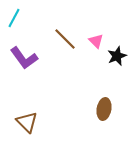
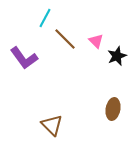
cyan line: moved 31 px right
brown ellipse: moved 9 px right
brown triangle: moved 25 px right, 3 px down
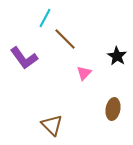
pink triangle: moved 12 px left, 32 px down; rotated 28 degrees clockwise
black star: rotated 18 degrees counterclockwise
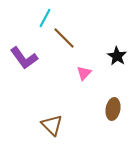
brown line: moved 1 px left, 1 px up
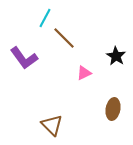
black star: moved 1 px left
pink triangle: rotated 21 degrees clockwise
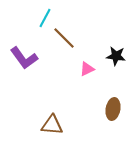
black star: rotated 24 degrees counterclockwise
pink triangle: moved 3 px right, 4 px up
brown triangle: rotated 40 degrees counterclockwise
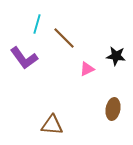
cyan line: moved 8 px left, 6 px down; rotated 12 degrees counterclockwise
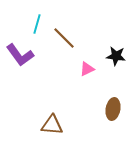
purple L-shape: moved 4 px left, 3 px up
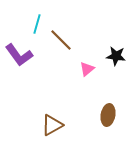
brown line: moved 3 px left, 2 px down
purple L-shape: moved 1 px left
pink triangle: rotated 14 degrees counterclockwise
brown ellipse: moved 5 px left, 6 px down
brown triangle: rotated 35 degrees counterclockwise
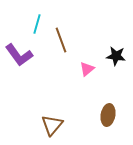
brown line: rotated 25 degrees clockwise
brown triangle: rotated 20 degrees counterclockwise
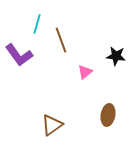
pink triangle: moved 2 px left, 3 px down
brown triangle: rotated 15 degrees clockwise
